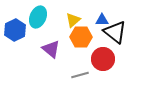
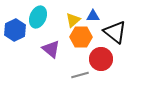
blue triangle: moved 9 px left, 4 px up
red circle: moved 2 px left
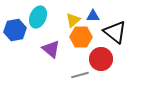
blue hexagon: rotated 15 degrees clockwise
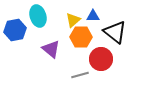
cyan ellipse: moved 1 px up; rotated 40 degrees counterclockwise
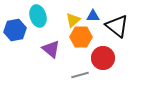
black triangle: moved 2 px right, 6 px up
red circle: moved 2 px right, 1 px up
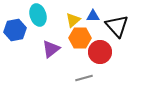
cyan ellipse: moved 1 px up
black triangle: rotated 10 degrees clockwise
orange hexagon: moved 1 px left, 1 px down
purple triangle: rotated 42 degrees clockwise
red circle: moved 3 px left, 6 px up
gray line: moved 4 px right, 3 px down
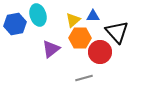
black triangle: moved 6 px down
blue hexagon: moved 6 px up
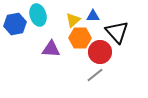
purple triangle: rotated 42 degrees clockwise
gray line: moved 11 px right, 3 px up; rotated 24 degrees counterclockwise
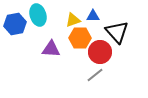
yellow triangle: rotated 21 degrees clockwise
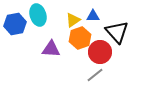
yellow triangle: rotated 14 degrees counterclockwise
orange hexagon: rotated 20 degrees counterclockwise
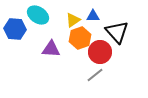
cyan ellipse: rotated 40 degrees counterclockwise
blue hexagon: moved 5 px down; rotated 15 degrees clockwise
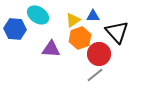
red circle: moved 1 px left, 2 px down
